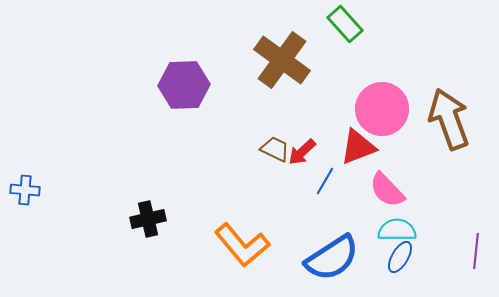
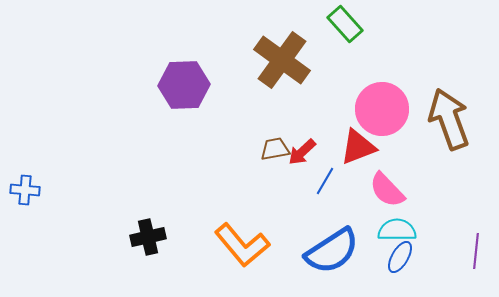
brown trapezoid: rotated 36 degrees counterclockwise
black cross: moved 18 px down
blue semicircle: moved 7 px up
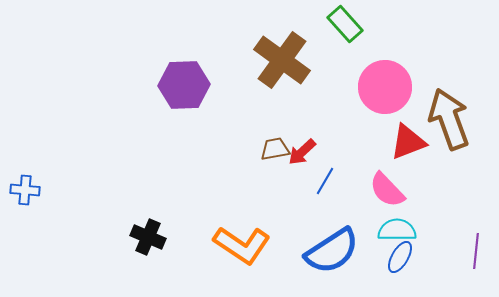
pink circle: moved 3 px right, 22 px up
red triangle: moved 50 px right, 5 px up
black cross: rotated 36 degrees clockwise
orange L-shape: rotated 16 degrees counterclockwise
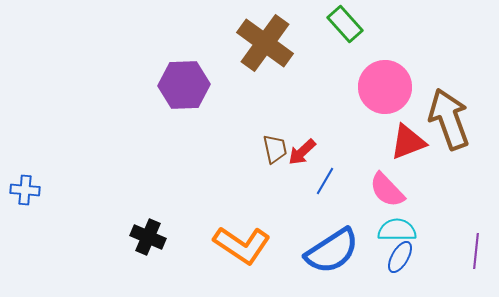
brown cross: moved 17 px left, 17 px up
brown trapezoid: rotated 88 degrees clockwise
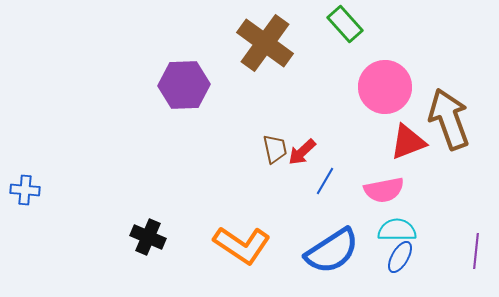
pink semicircle: moved 3 px left; rotated 57 degrees counterclockwise
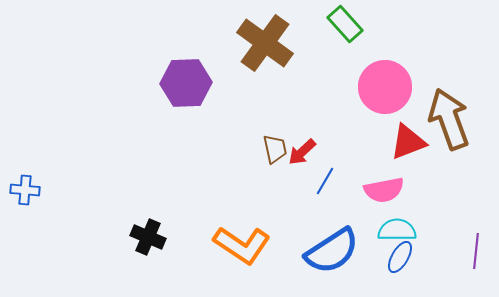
purple hexagon: moved 2 px right, 2 px up
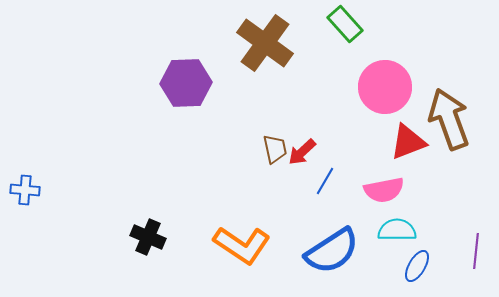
blue ellipse: moved 17 px right, 9 px down
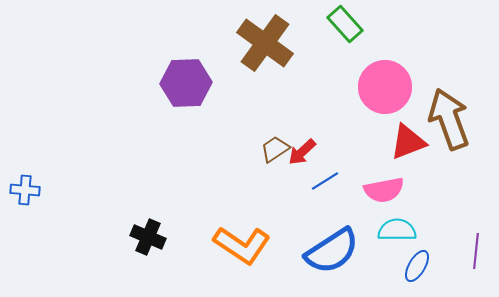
brown trapezoid: rotated 112 degrees counterclockwise
blue line: rotated 28 degrees clockwise
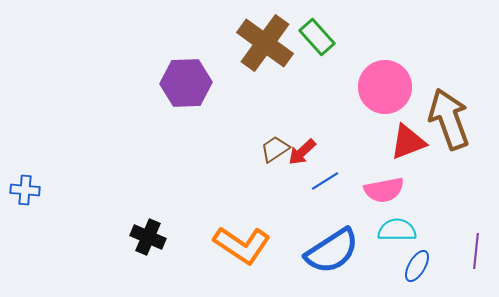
green rectangle: moved 28 px left, 13 px down
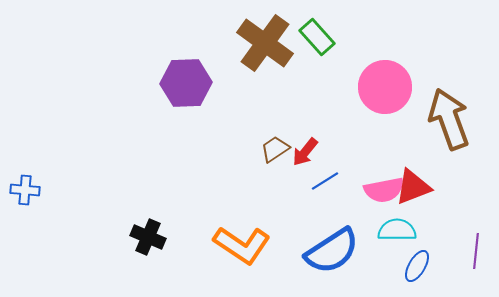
red triangle: moved 5 px right, 45 px down
red arrow: moved 3 px right; rotated 8 degrees counterclockwise
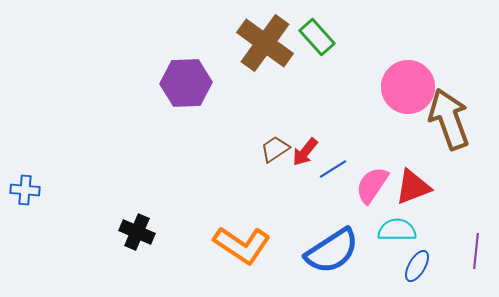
pink circle: moved 23 px right
blue line: moved 8 px right, 12 px up
pink semicircle: moved 12 px left, 5 px up; rotated 135 degrees clockwise
black cross: moved 11 px left, 5 px up
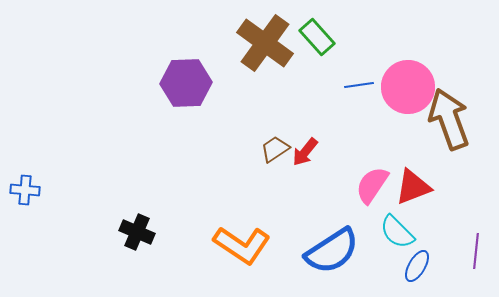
blue line: moved 26 px right, 84 px up; rotated 24 degrees clockwise
cyan semicircle: moved 2 px down; rotated 135 degrees counterclockwise
